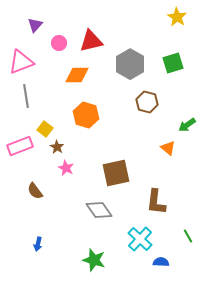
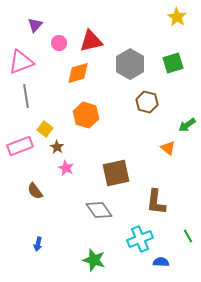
orange diamond: moved 1 px right, 2 px up; rotated 15 degrees counterclockwise
cyan cross: rotated 25 degrees clockwise
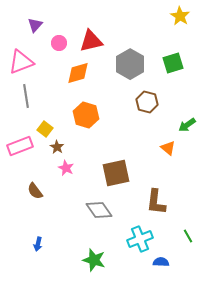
yellow star: moved 3 px right, 1 px up
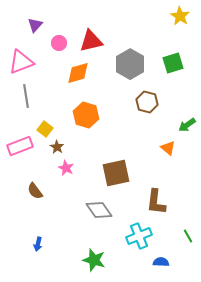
cyan cross: moved 1 px left, 3 px up
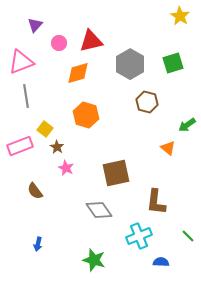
green line: rotated 16 degrees counterclockwise
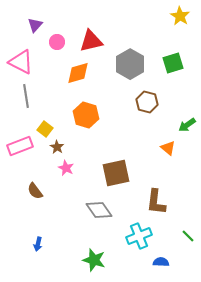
pink circle: moved 2 px left, 1 px up
pink triangle: rotated 48 degrees clockwise
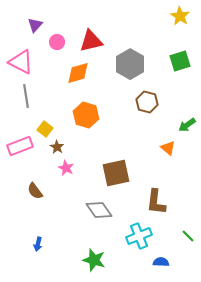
green square: moved 7 px right, 2 px up
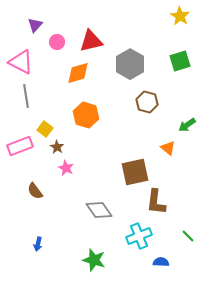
brown square: moved 19 px right, 1 px up
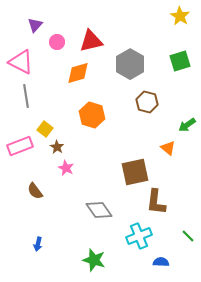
orange hexagon: moved 6 px right
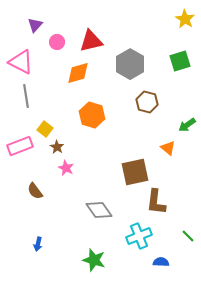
yellow star: moved 5 px right, 3 px down
